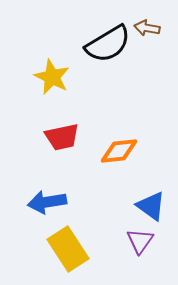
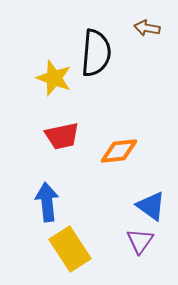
black semicircle: moved 12 px left, 9 px down; rotated 54 degrees counterclockwise
yellow star: moved 2 px right, 1 px down; rotated 6 degrees counterclockwise
red trapezoid: moved 1 px up
blue arrow: rotated 93 degrees clockwise
yellow rectangle: moved 2 px right
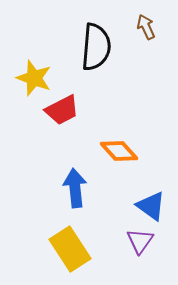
brown arrow: moved 1 px left, 1 px up; rotated 55 degrees clockwise
black semicircle: moved 6 px up
yellow star: moved 20 px left
red trapezoid: moved 26 px up; rotated 15 degrees counterclockwise
orange diamond: rotated 54 degrees clockwise
blue arrow: moved 28 px right, 14 px up
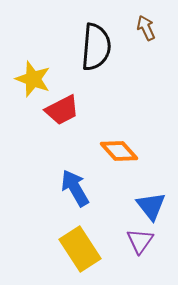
brown arrow: moved 1 px down
yellow star: moved 1 px left, 1 px down
blue arrow: rotated 24 degrees counterclockwise
blue triangle: rotated 16 degrees clockwise
yellow rectangle: moved 10 px right
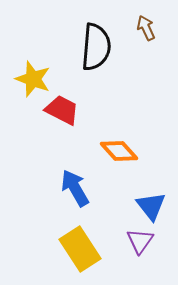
red trapezoid: rotated 126 degrees counterclockwise
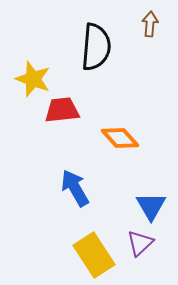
brown arrow: moved 4 px right, 4 px up; rotated 30 degrees clockwise
red trapezoid: rotated 33 degrees counterclockwise
orange diamond: moved 1 px right, 13 px up
blue triangle: rotated 8 degrees clockwise
purple triangle: moved 2 px down; rotated 12 degrees clockwise
yellow rectangle: moved 14 px right, 6 px down
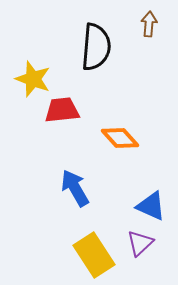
brown arrow: moved 1 px left
blue triangle: rotated 36 degrees counterclockwise
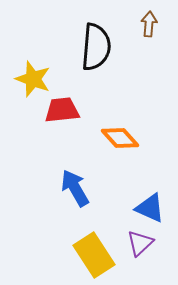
blue triangle: moved 1 px left, 2 px down
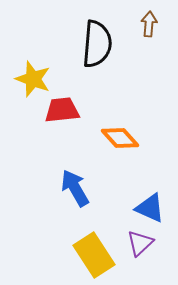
black semicircle: moved 1 px right, 3 px up
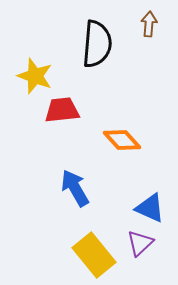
yellow star: moved 2 px right, 3 px up
orange diamond: moved 2 px right, 2 px down
yellow rectangle: rotated 6 degrees counterclockwise
